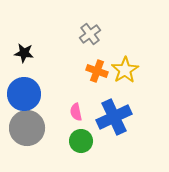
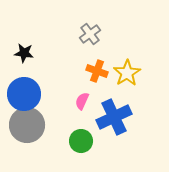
yellow star: moved 2 px right, 3 px down
pink semicircle: moved 6 px right, 11 px up; rotated 36 degrees clockwise
gray circle: moved 3 px up
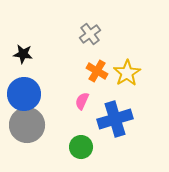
black star: moved 1 px left, 1 px down
orange cross: rotated 10 degrees clockwise
blue cross: moved 1 px right, 2 px down; rotated 8 degrees clockwise
green circle: moved 6 px down
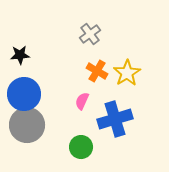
black star: moved 3 px left, 1 px down; rotated 12 degrees counterclockwise
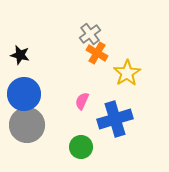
black star: rotated 18 degrees clockwise
orange cross: moved 18 px up
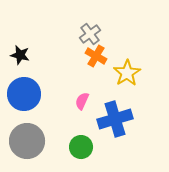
orange cross: moved 1 px left, 3 px down
gray circle: moved 16 px down
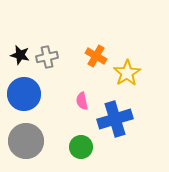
gray cross: moved 43 px left, 23 px down; rotated 25 degrees clockwise
pink semicircle: rotated 36 degrees counterclockwise
gray circle: moved 1 px left
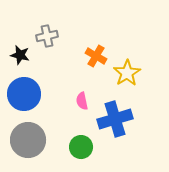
gray cross: moved 21 px up
gray circle: moved 2 px right, 1 px up
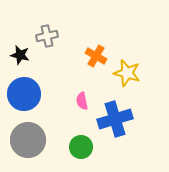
yellow star: rotated 24 degrees counterclockwise
